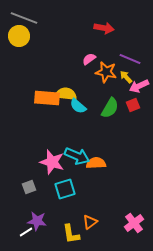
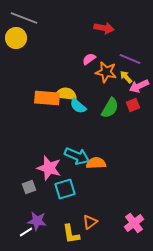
yellow circle: moved 3 px left, 2 px down
pink star: moved 3 px left, 6 px down
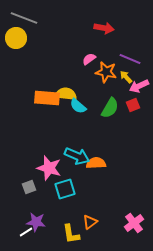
purple star: moved 1 px left, 1 px down
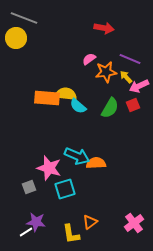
orange star: rotated 20 degrees counterclockwise
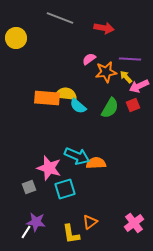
gray line: moved 36 px right
purple line: rotated 20 degrees counterclockwise
white line: rotated 24 degrees counterclockwise
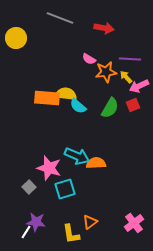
pink semicircle: rotated 112 degrees counterclockwise
gray square: rotated 24 degrees counterclockwise
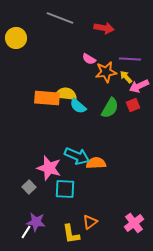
cyan square: rotated 20 degrees clockwise
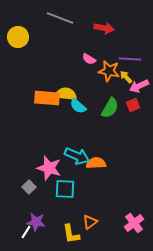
yellow circle: moved 2 px right, 1 px up
orange star: moved 3 px right, 1 px up; rotated 20 degrees clockwise
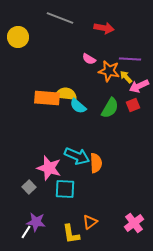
orange semicircle: rotated 90 degrees clockwise
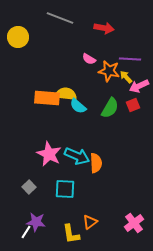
pink star: moved 14 px up; rotated 10 degrees clockwise
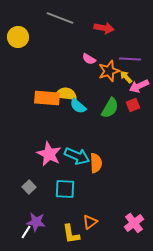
orange star: rotated 30 degrees counterclockwise
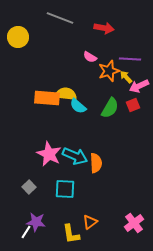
pink semicircle: moved 1 px right, 2 px up
cyan arrow: moved 2 px left
